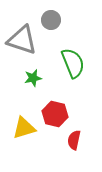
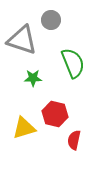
green star: rotated 12 degrees clockwise
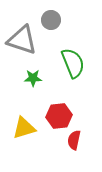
red hexagon: moved 4 px right, 2 px down; rotated 20 degrees counterclockwise
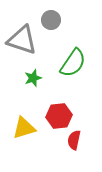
green semicircle: rotated 56 degrees clockwise
green star: rotated 18 degrees counterclockwise
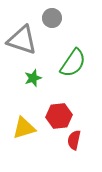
gray circle: moved 1 px right, 2 px up
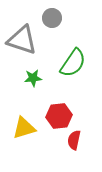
green star: rotated 12 degrees clockwise
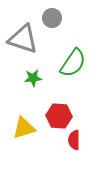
gray triangle: moved 1 px right, 1 px up
red hexagon: rotated 10 degrees clockwise
red semicircle: rotated 12 degrees counterclockwise
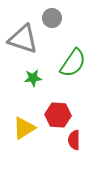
red hexagon: moved 1 px left, 1 px up
yellow triangle: rotated 15 degrees counterclockwise
